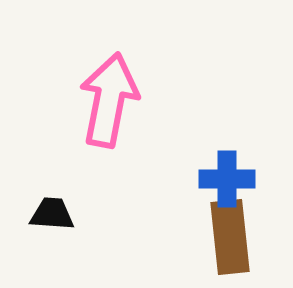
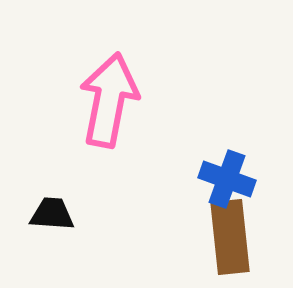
blue cross: rotated 20 degrees clockwise
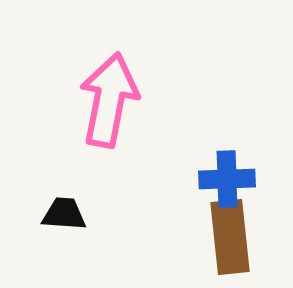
blue cross: rotated 22 degrees counterclockwise
black trapezoid: moved 12 px right
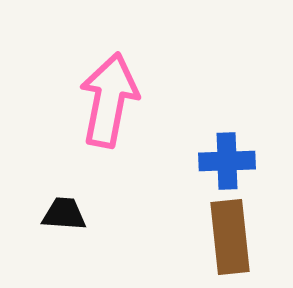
blue cross: moved 18 px up
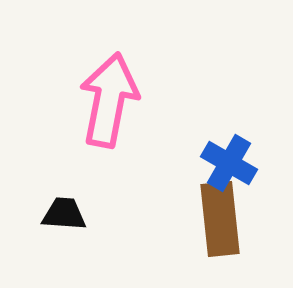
blue cross: moved 2 px right, 2 px down; rotated 32 degrees clockwise
brown rectangle: moved 10 px left, 18 px up
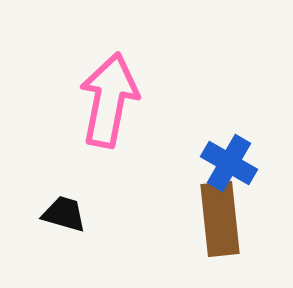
black trapezoid: rotated 12 degrees clockwise
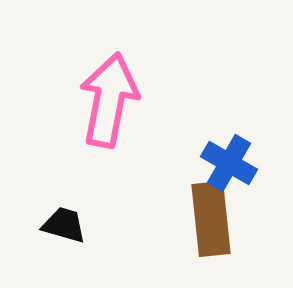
black trapezoid: moved 11 px down
brown rectangle: moved 9 px left
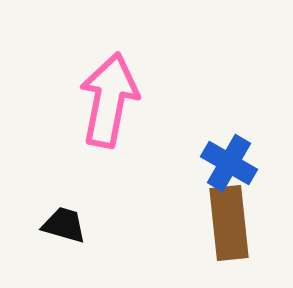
brown rectangle: moved 18 px right, 4 px down
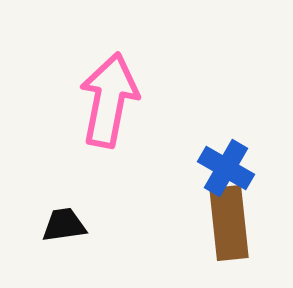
blue cross: moved 3 px left, 5 px down
black trapezoid: rotated 24 degrees counterclockwise
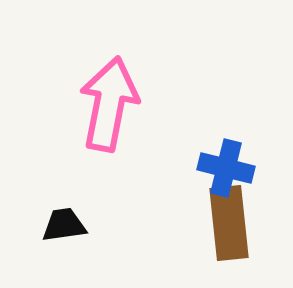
pink arrow: moved 4 px down
blue cross: rotated 16 degrees counterclockwise
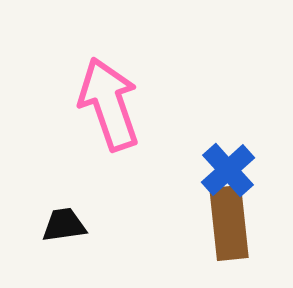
pink arrow: rotated 30 degrees counterclockwise
blue cross: moved 2 px right, 2 px down; rotated 34 degrees clockwise
